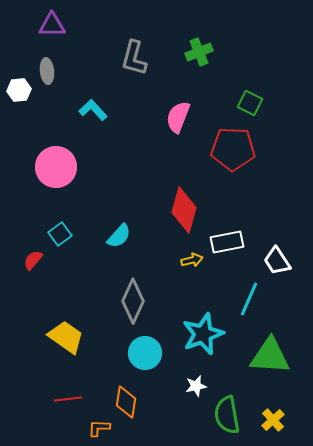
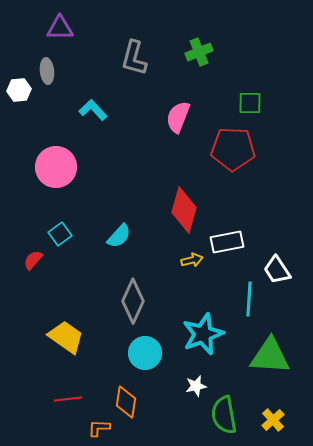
purple triangle: moved 8 px right, 3 px down
green square: rotated 25 degrees counterclockwise
white trapezoid: moved 9 px down
cyan line: rotated 20 degrees counterclockwise
green semicircle: moved 3 px left
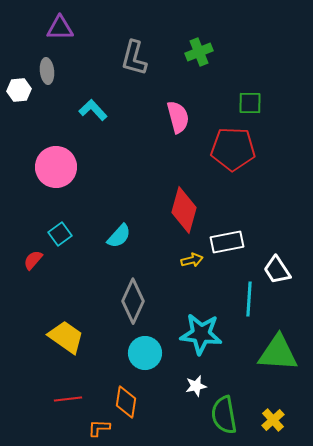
pink semicircle: rotated 144 degrees clockwise
cyan star: moved 2 px left; rotated 27 degrees clockwise
green triangle: moved 8 px right, 3 px up
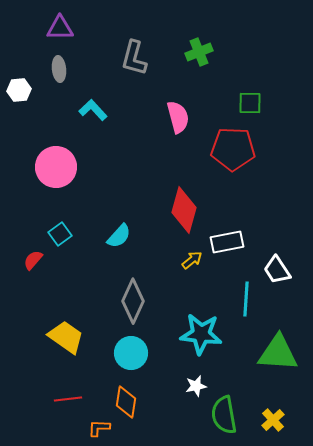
gray ellipse: moved 12 px right, 2 px up
yellow arrow: rotated 25 degrees counterclockwise
cyan line: moved 3 px left
cyan circle: moved 14 px left
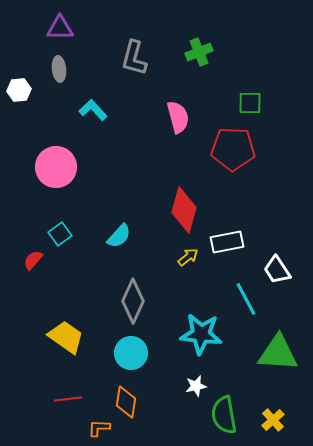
yellow arrow: moved 4 px left, 3 px up
cyan line: rotated 32 degrees counterclockwise
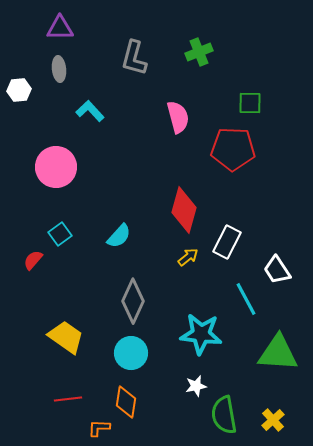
cyan L-shape: moved 3 px left, 1 px down
white rectangle: rotated 52 degrees counterclockwise
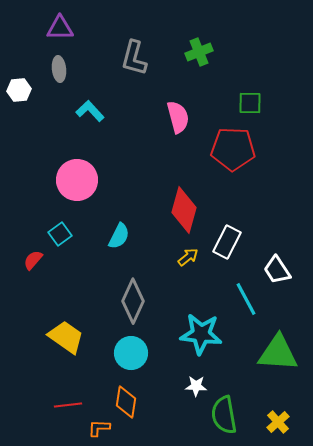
pink circle: moved 21 px right, 13 px down
cyan semicircle: rotated 16 degrees counterclockwise
white star: rotated 15 degrees clockwise
red line: moved 6 px down
yellow cross: moved 5 px right, 2 px down
